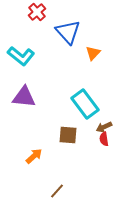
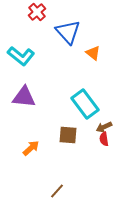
orange triangle: rotated 35 degrees counterclockwise
orange arrow: moved 3 px left, 8 px up
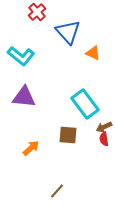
orange triangle: rotated 14 degrees counterclockwise
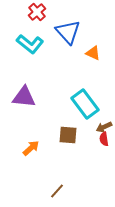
cyan L-shape: moved 9 px right, 12 px up
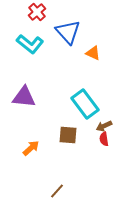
brown arrow: moved 1 px up
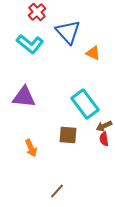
orange arrow: rotated 108 degrees clockwise
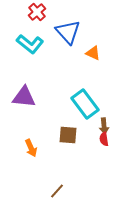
brown arrow: rotated 70 degrees counterclockwise
